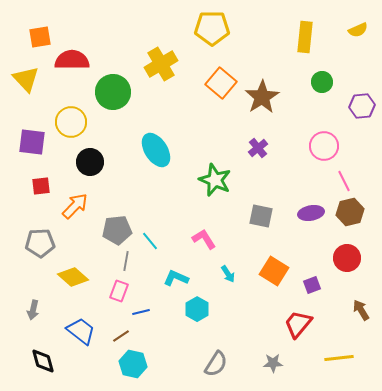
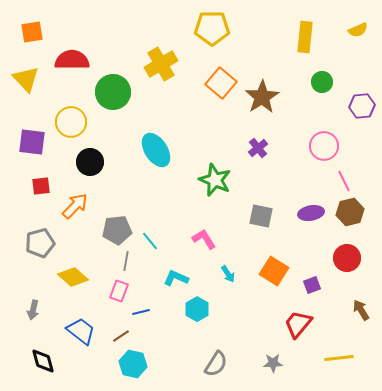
orange square at (40, 37): moved 8 px left, 5 px up
gray pentagon at (40, 243): rotated 12 degrees counterclockwise
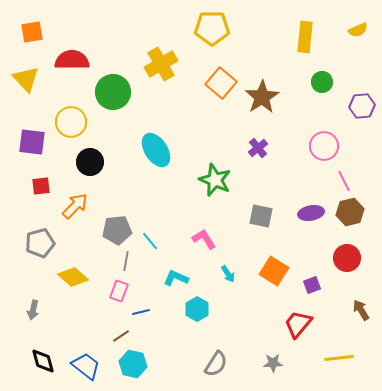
blue trapezoid at (81, 331): moved 5 px right, 35 px down
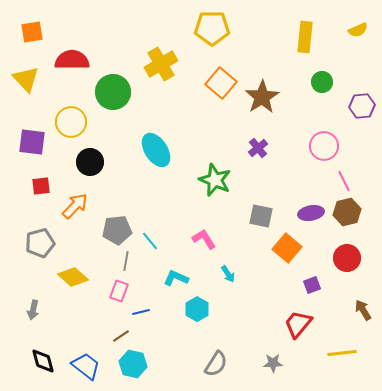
brown hexagon at (350, 212): moved 3 px left
orange square at (274, 271): moved 13 px right, 23 px up; rotated 8 degrees clockwise
brown arrow at (361, 310): moved 2 px right
yellow line at (339, 358): moved 3 px right, 5 px up
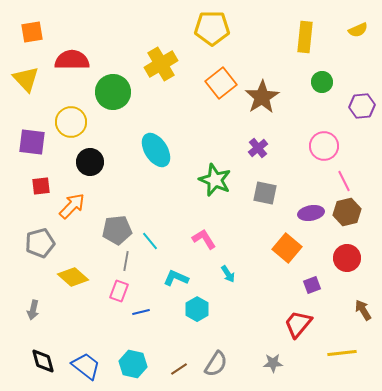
orange square at (221, 83): rotated 12 degrees clockwise
orange arrow at (75, 206): moved 3 px left
gray square at (261, 216): moved 4 px right, 23 px up
brown line at (121, 336): moved 58 px right, 33 px down
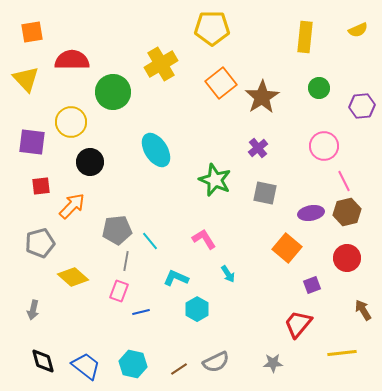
green circle at (322, 82): moved 3 px left, 6 px down
gray semicircle at (216, 364): moved 2 px up; rotated 32 degrees clockwise
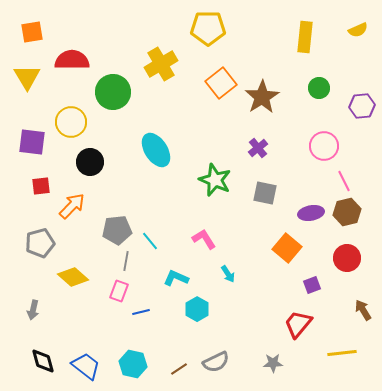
yellow pentagon at (212, 28): moved 4 px left
yellow triangle at (26, 79): moved 1 px right, 2 px up; rotated 12 degrees clockwise
